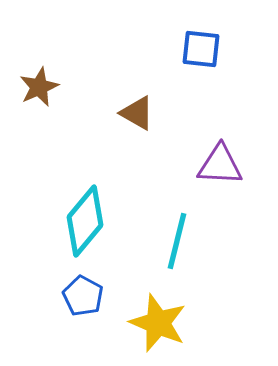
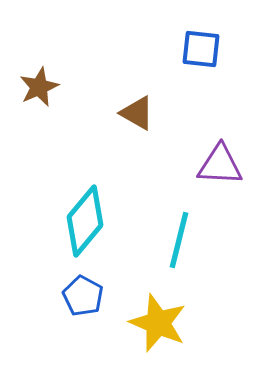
cyan line: moved 2 px right, 1 px up
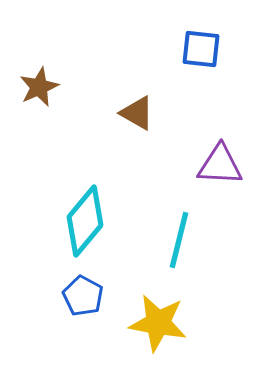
yellow star: rotated 12 degrees counterclockwise
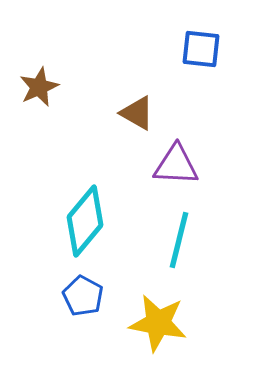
purple triangle: moved 44 px left
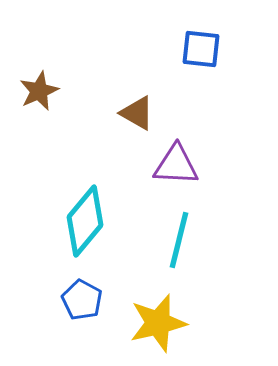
brown star: moved 4 px down
blue pentagon: moved 1 px left, 4 px down
yellow star: rotated 24 degrees counterclockwise
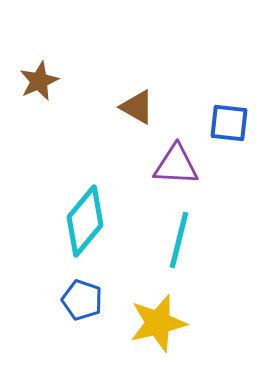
blue square: moved 28 px right, 74 px down
brown star: moved 10 px up
brown triangle: moved 6 px up
blue pentagon: rotated 9 degrees counterclockwise
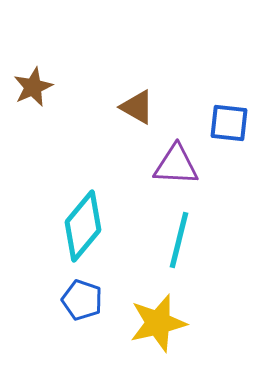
brown star: moved 6 px left, 6 px down
cyan diamond: moved 2 px left, 5 px down
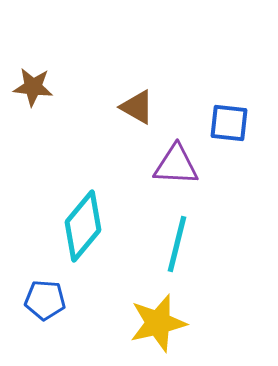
brown star: rotated 30 degrees clockwise
cyan line: moved 2 px left, 4 px down
blue pentagon: moved 37 px left; rotated 15 degrees counterclockwise
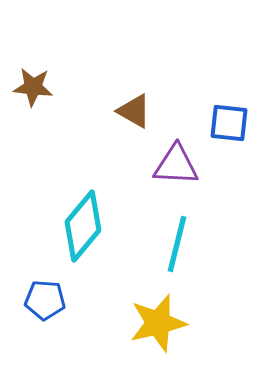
brown triangle: moved 3 px left, 4 px down
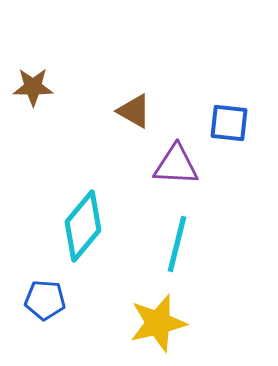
brown star: rotated 6 degrees counterclockwise
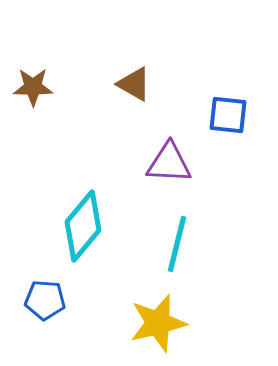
brown triangle: moved 27 px up
blue square: moved 1 px left, 8 px up
purple triangle: moved 7 px left, 2 px up
